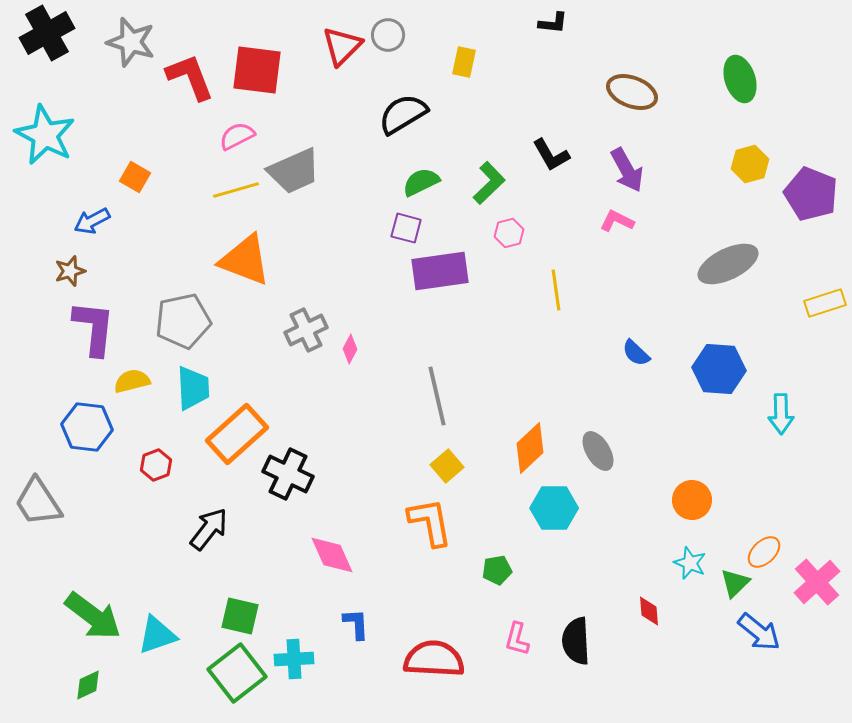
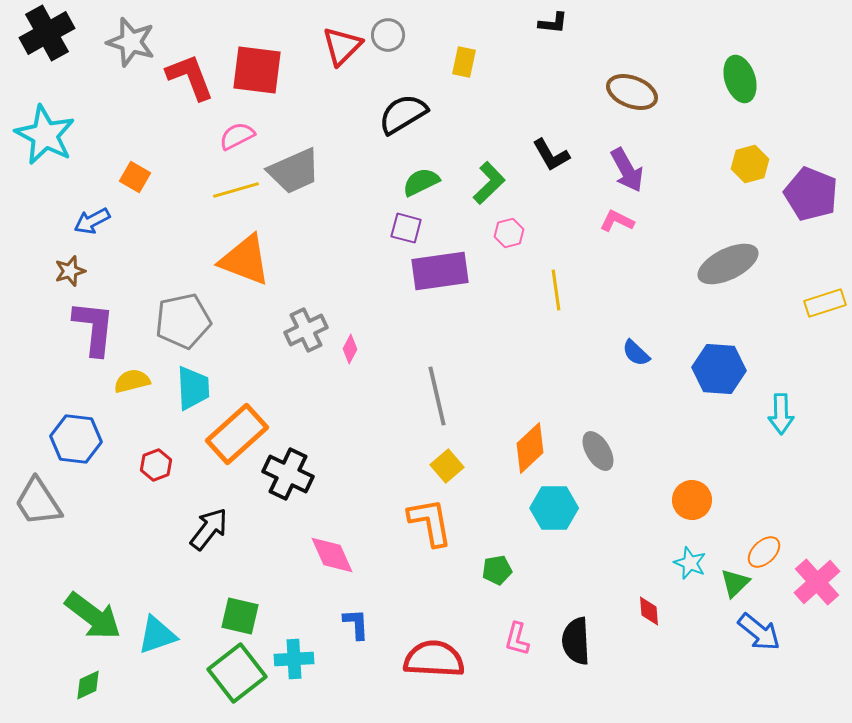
blue hexagon at (87, 427): moved 11 px left, 12 px down
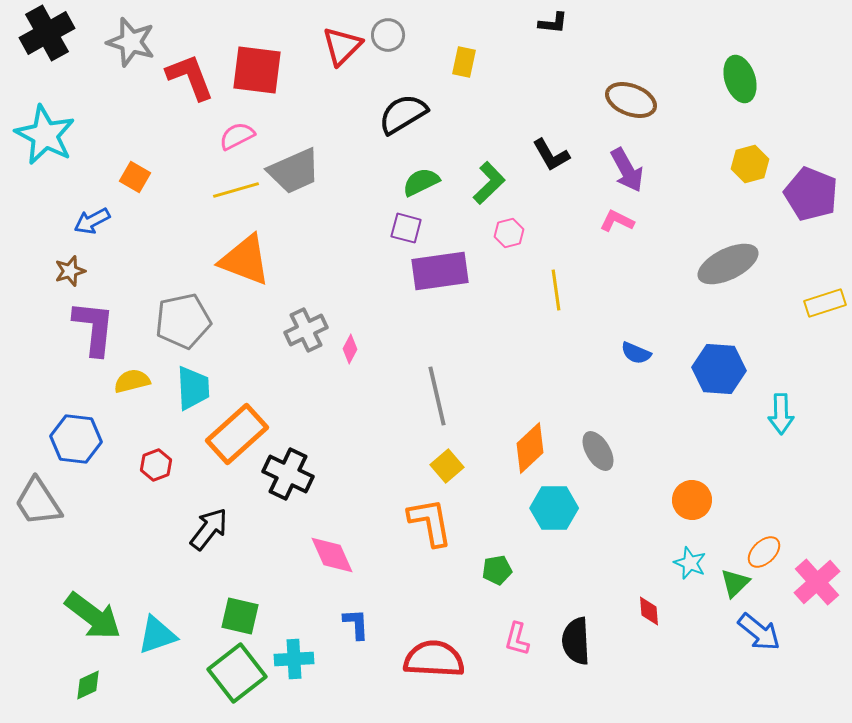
brown ellipse at (632, 92): moved 1 px left, 8 px down
blue semicircle at (636, 353): rotated 20 degrees counterclockwise
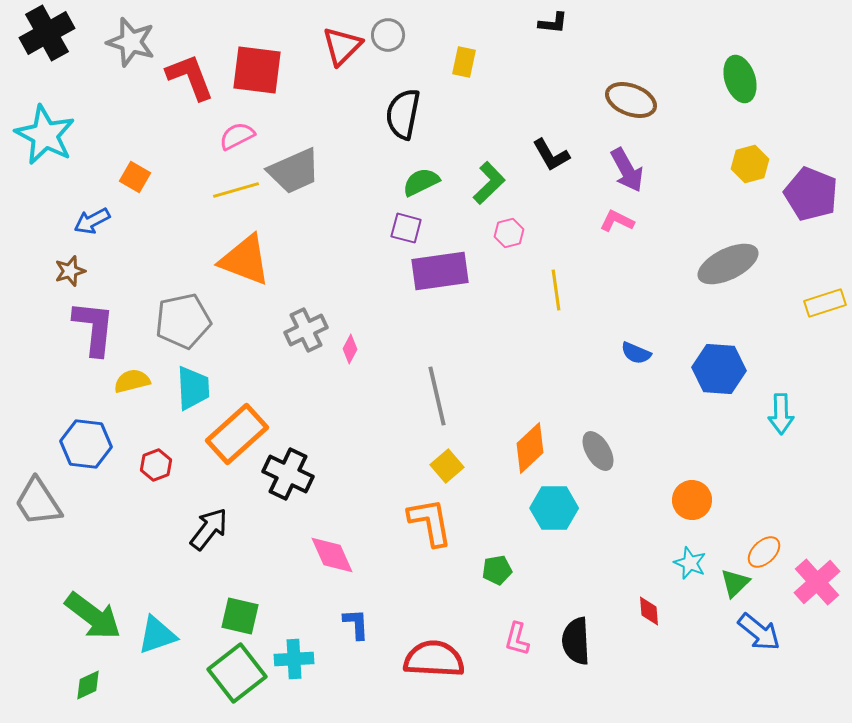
black semicircle at (403, 114): rotated 48 degrees counterclockwise
blue hexagon at (76, 439): moved 10 px right, 5 px down
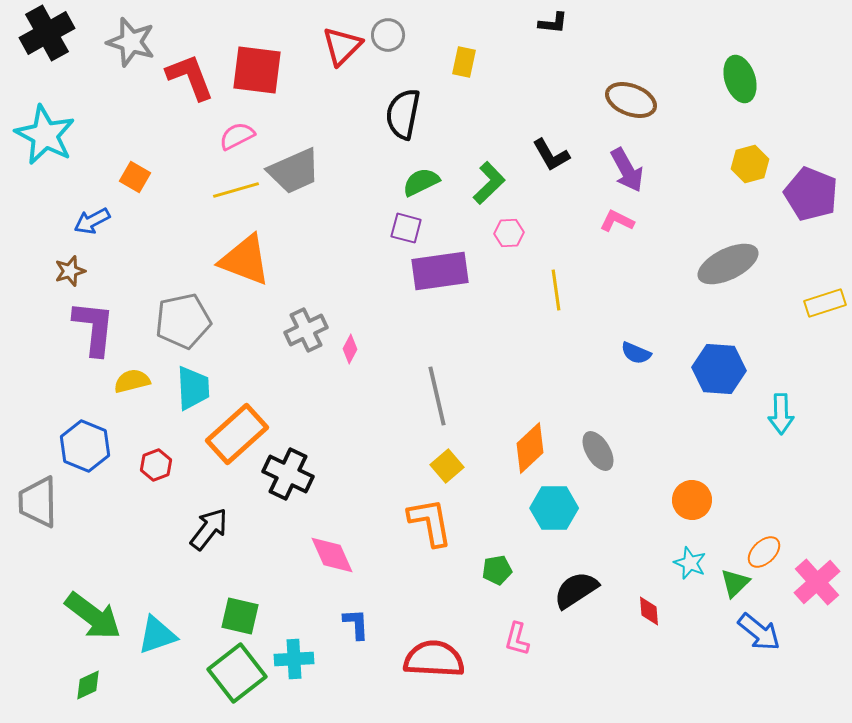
pink hexagon at (509, 233): rotated 12 degrees clockwise
blue hexagon at (86, 444): moved 1 px left, 2 px down; rotated 15 degrees clockwise
gray trapezoid at (38, 502): rotated 32 degrees clockwise
black semicircle at (576, 641): moved 51 px up; rotated 60 degrees clockwise
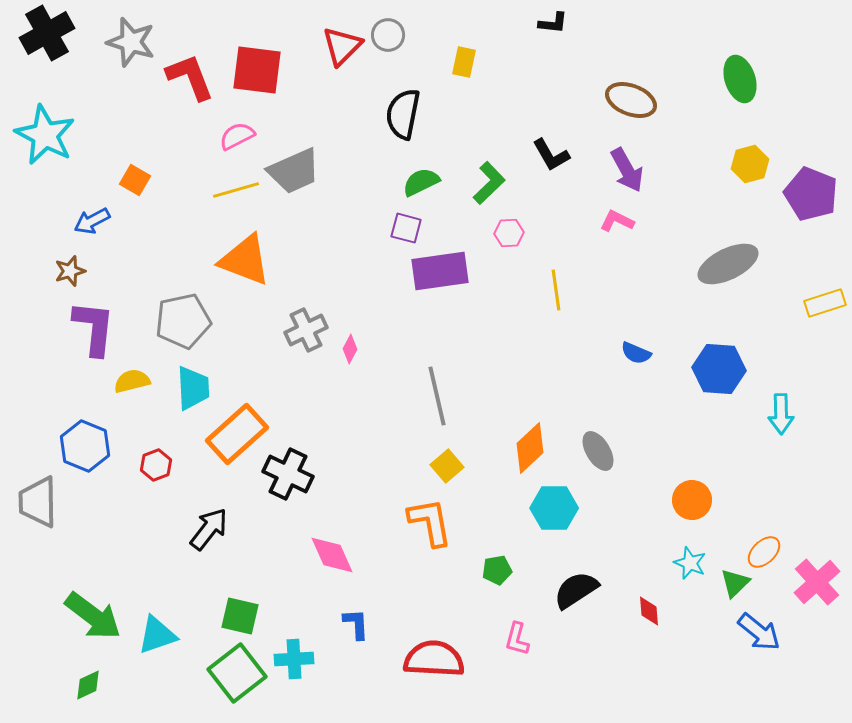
orange square at (135, 177): moved 3 px down
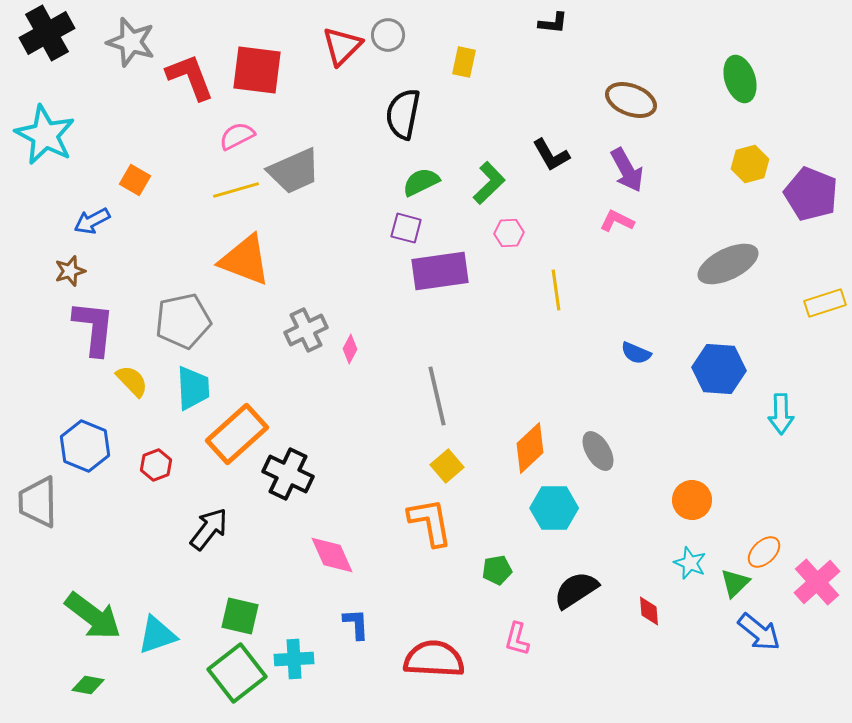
yellow semicircle at (132, 381): rotated 60 degrees clockwise
green diamond at (88, 685): rotated 36 degrees clockwise
